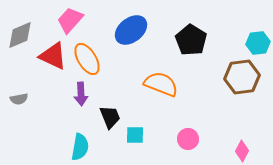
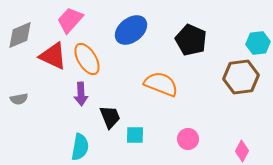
black pentagon: rotated 8 degrees counterclockwise
brown hexagon: moved 1 px left
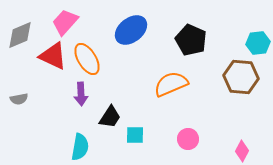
pink trapezoid: moved 5 px left, 2 px down
brown hexagon: rotated 12 degrees clockwise
orange semicircle: moved 10 px right; rotated 44 degrees counterclockwise
black trapezoid: rotated 55 degrees clockwise
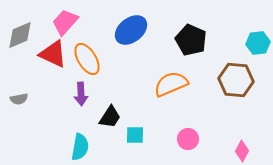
red triangle: moved 2 px up
brown hexagon: moved 5 px left, 3 px down
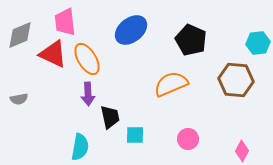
pink trapezoid: rotated 48 degrees counterclockwise
purple arrow: moved 7 px right
black trapezoid: rotated 45 degrees counterclockwise
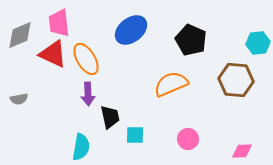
pink trapezoid: moved 6 px left, 1 px down
orange ellipse: moved 1 px left
cyan semicircle: moved 1 px right
pink diamond: rotated 60 degrees clockwise
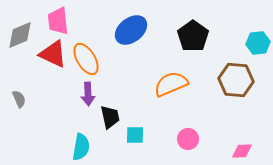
pink trapezoid: moved 1 px left, 2 px up
black pentagon: moved 2 px right, 4 px up; rotated 12 degrees clockwise
gray semicircle: rotated 102 degrees counterclockwise
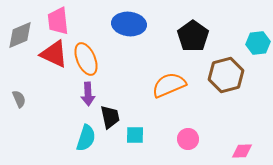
blue ellipse: moved 2 px left, 6 px up; rotated 44 degrees clockwise
red triangle: moved 1 px right
orange ellipse: rotated 8 degrees clockwise
brown hexagon: moved 10 px left, 5 px up; rotated 20 degrees counterclockwise
orange semicircle: moved 2 px left, 1 px down
cyan semicircle: moved 5 px right, 9 px up; rotated 8 degrees clockwise
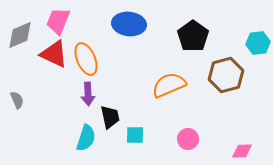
pink trapezoid: rotated 28 degrees clockwise
gray semicircle: moved 2 px left, 1 px down
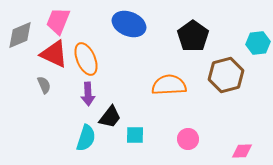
blue ellipse: rotated 16 degrees clockwise
orange semicircle: rotated 20 degrees clockwise
gray semicircle: moved 27 px right, 15 px up
black trapezoid: rotated 50 degrees clockwise
